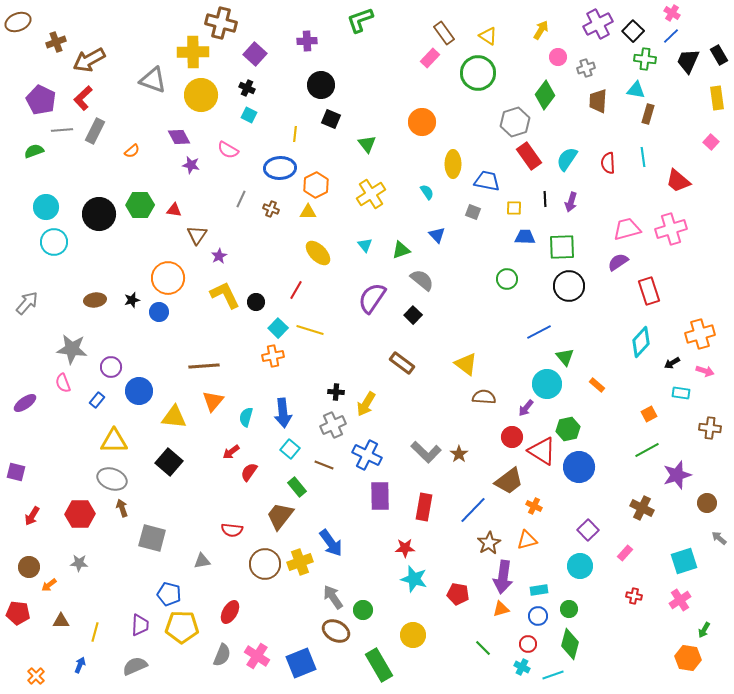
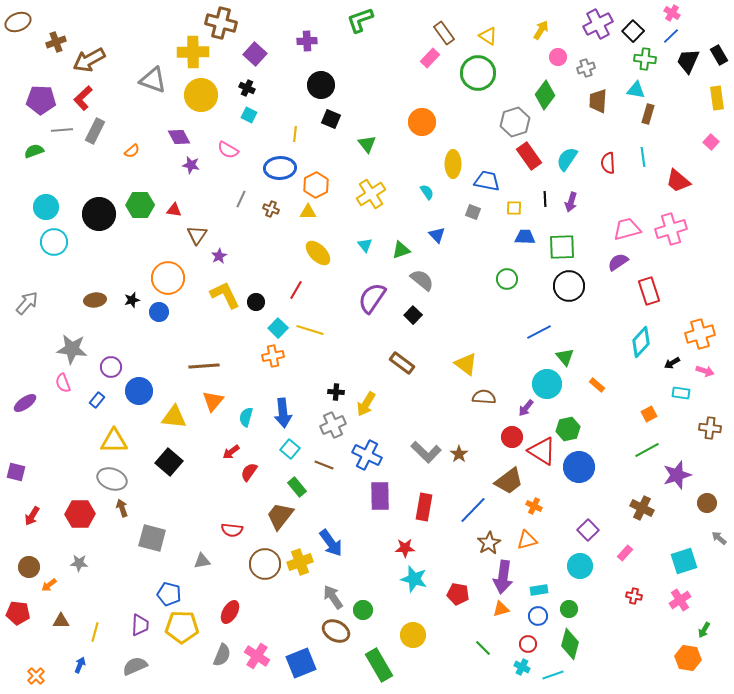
purple pentagon at (41, 100): rotated 24 degrees counterclockwise
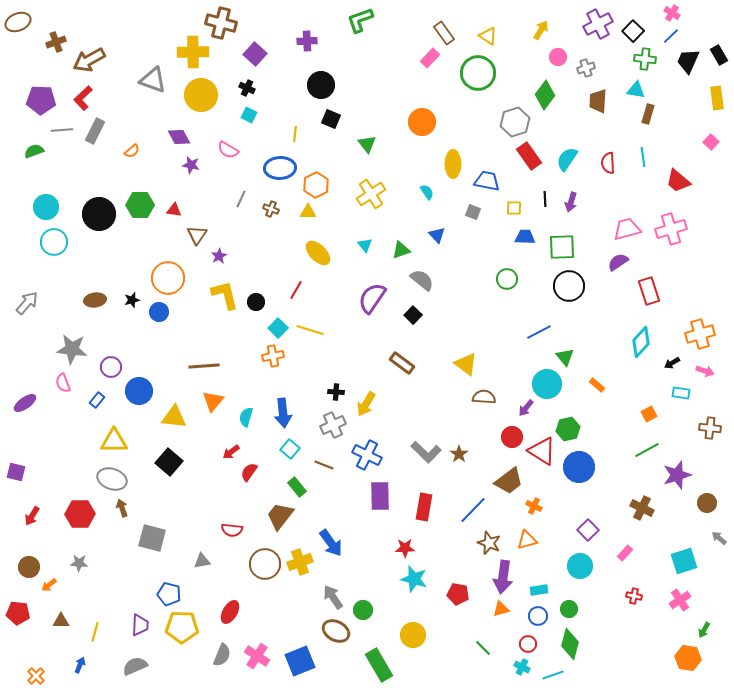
yellow L-shape at (225, 295): rotated 12 degrees clockwise
brown star at (489, 543): rotated 20 degrees counterclockwise
blue square at (301, 663): moved 1 px left, 2 px up
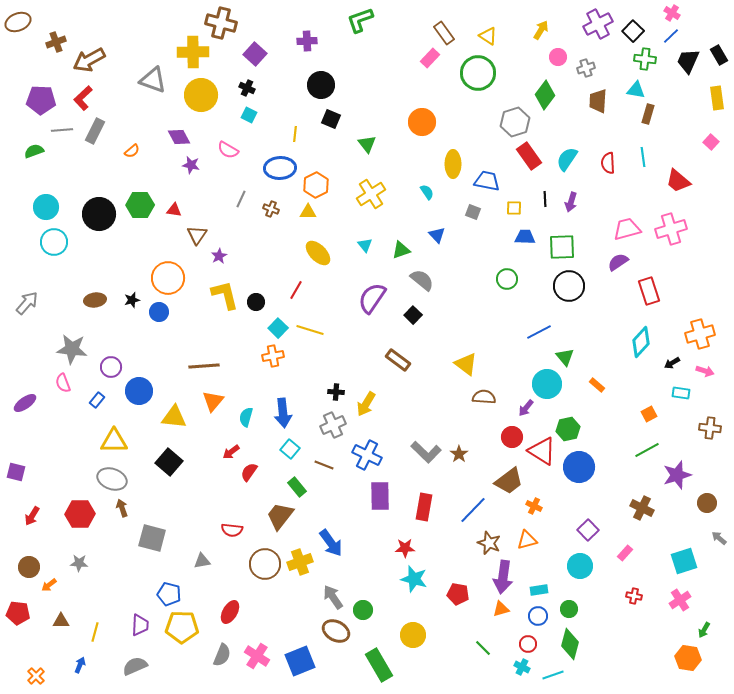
brown rectangle at (402, 363): moved 4 px left, 3 px up
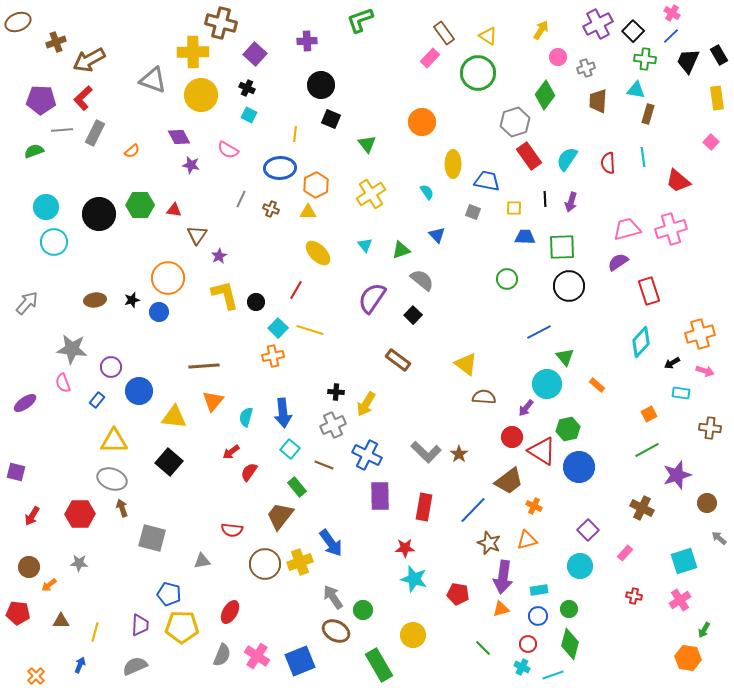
gray rectangle at (95, 131): moved 2 px down
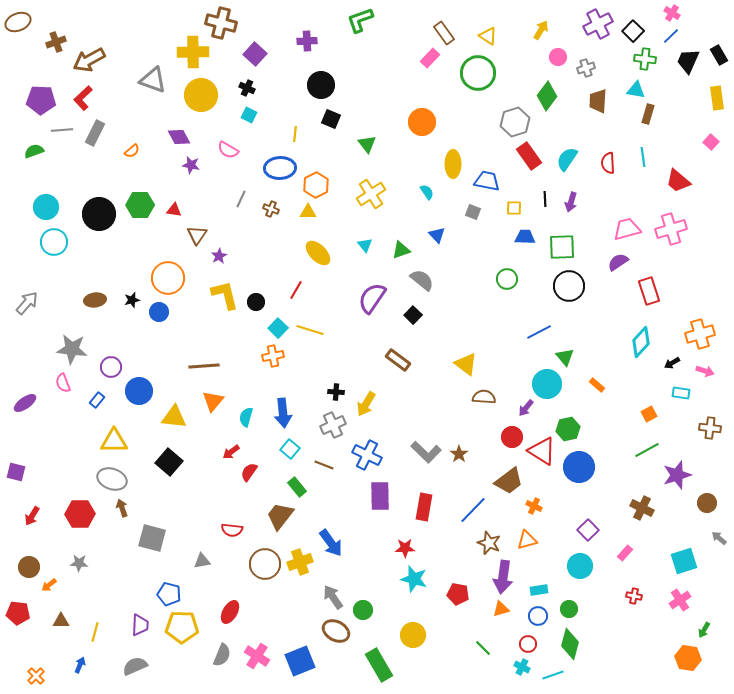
green diamond at (545, 95): moved 2 px right, 1 px down
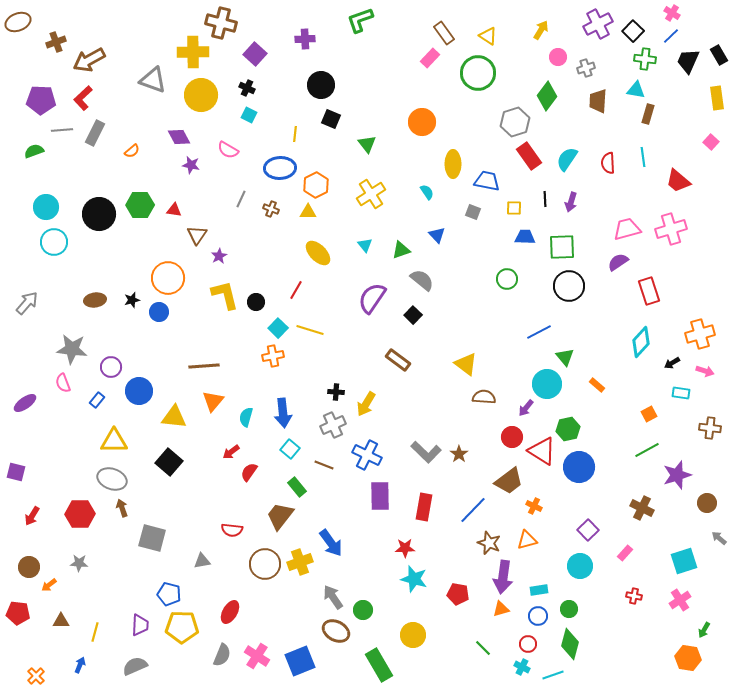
purple cross at (307, 41): moved 2 px left, 2 px up
